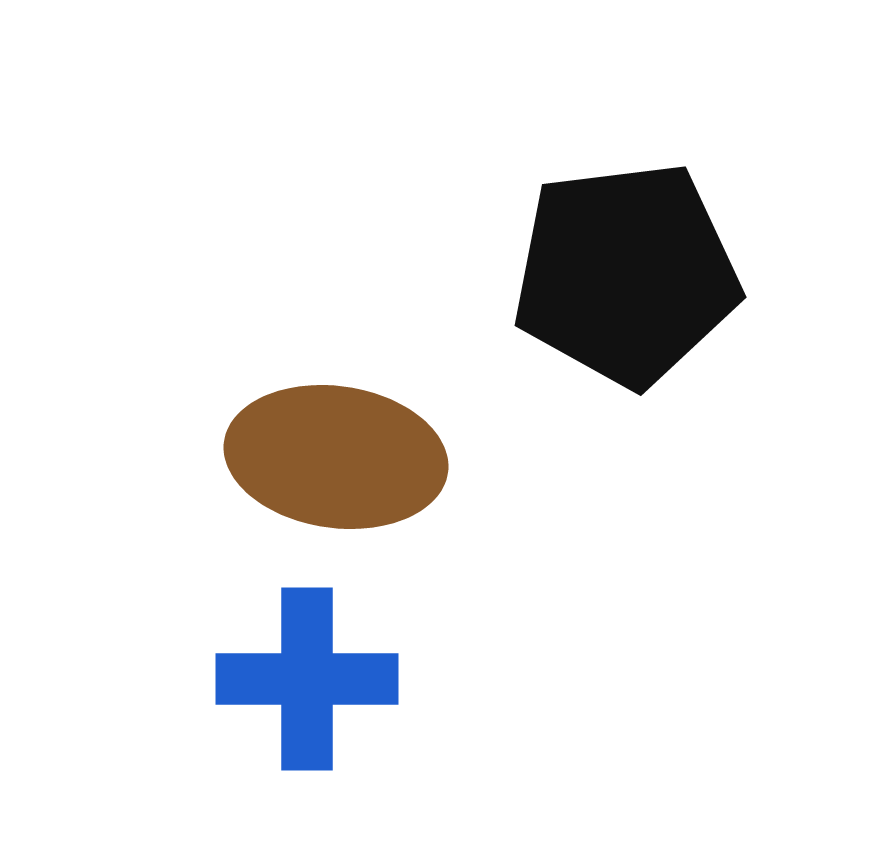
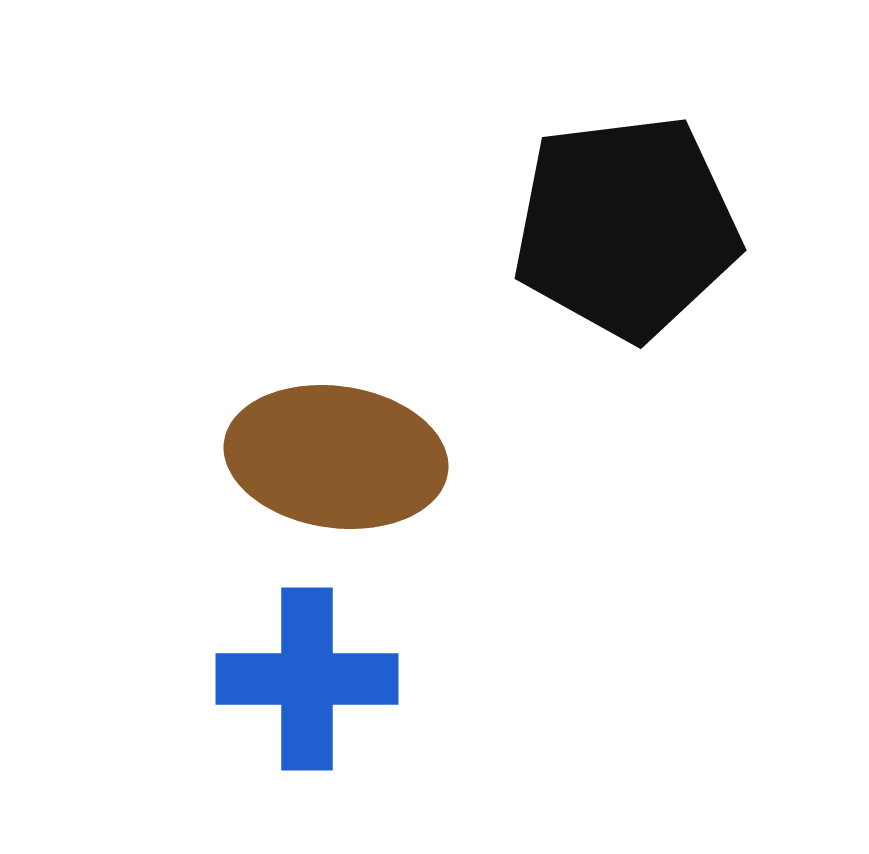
black pentagon: moved 47 px up
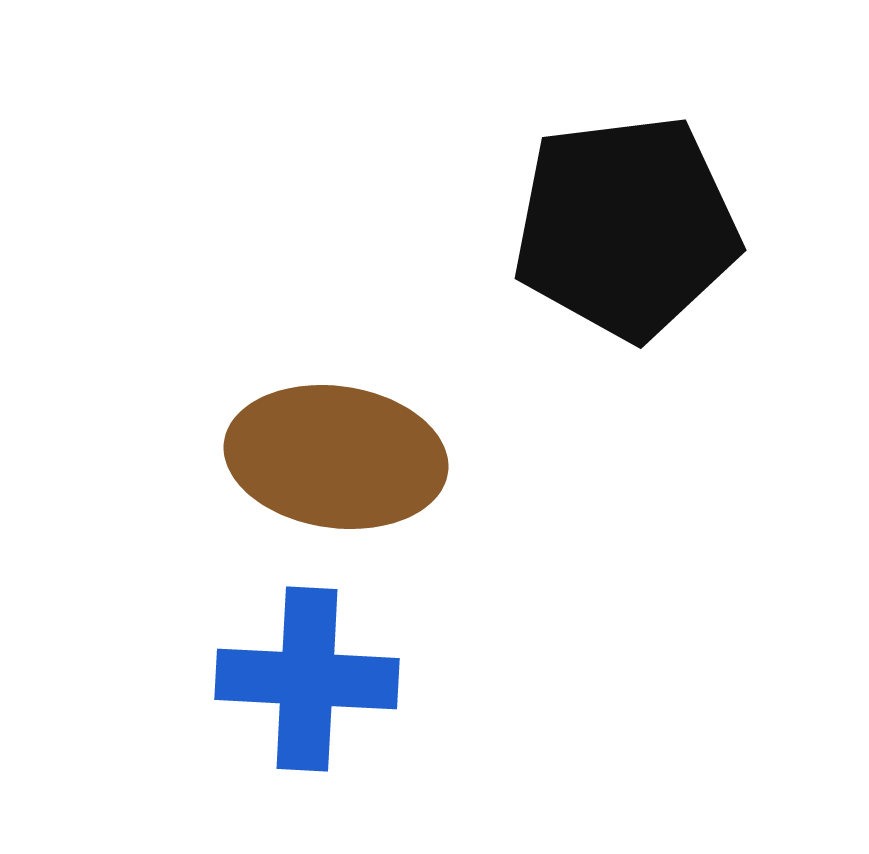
blue cross: rotated 3 degrees clockwise
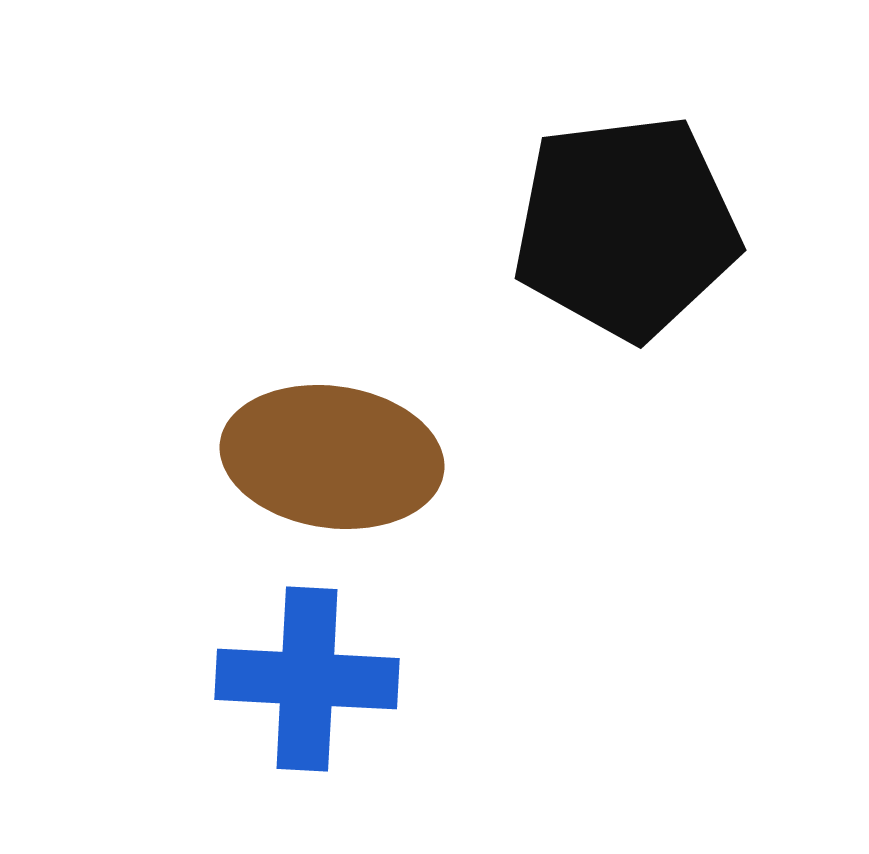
brown ellipse: moved 4 px left
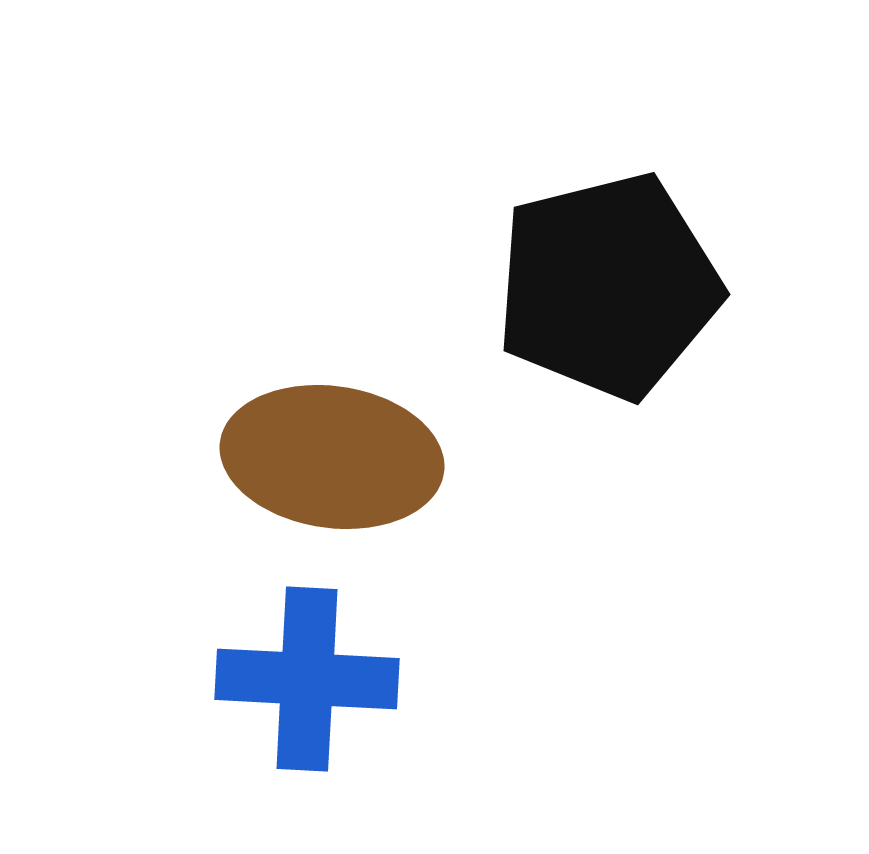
black pentagon: moved 18 px left, 59 px down; rotated 7 degrees counterclockwise
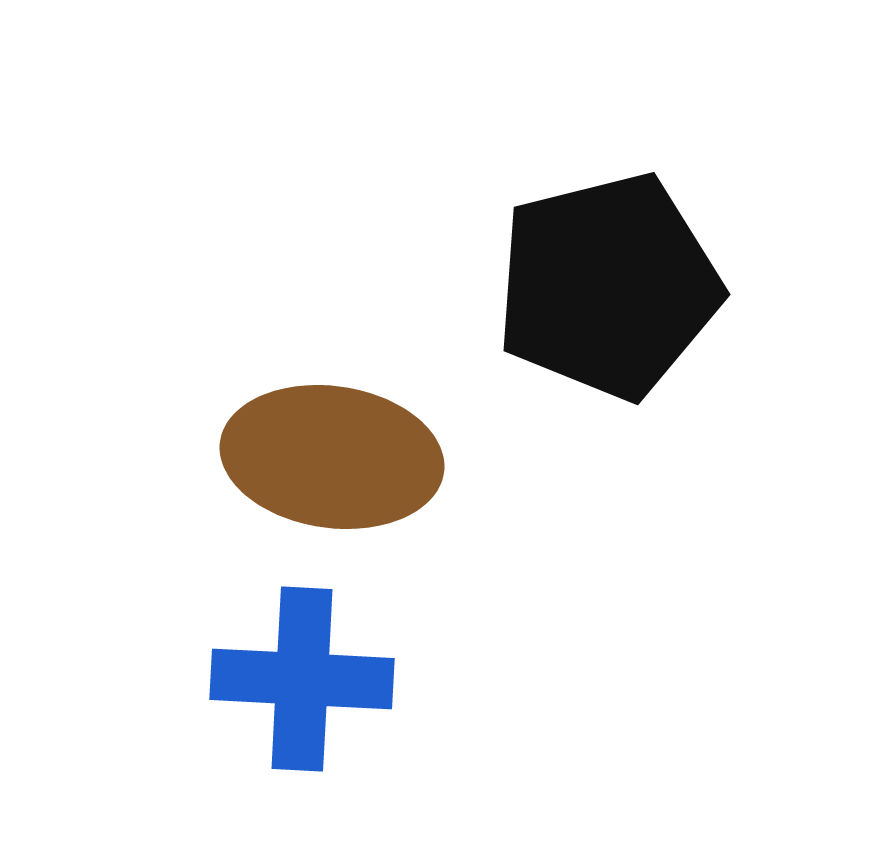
blue cross: moved 5 px left
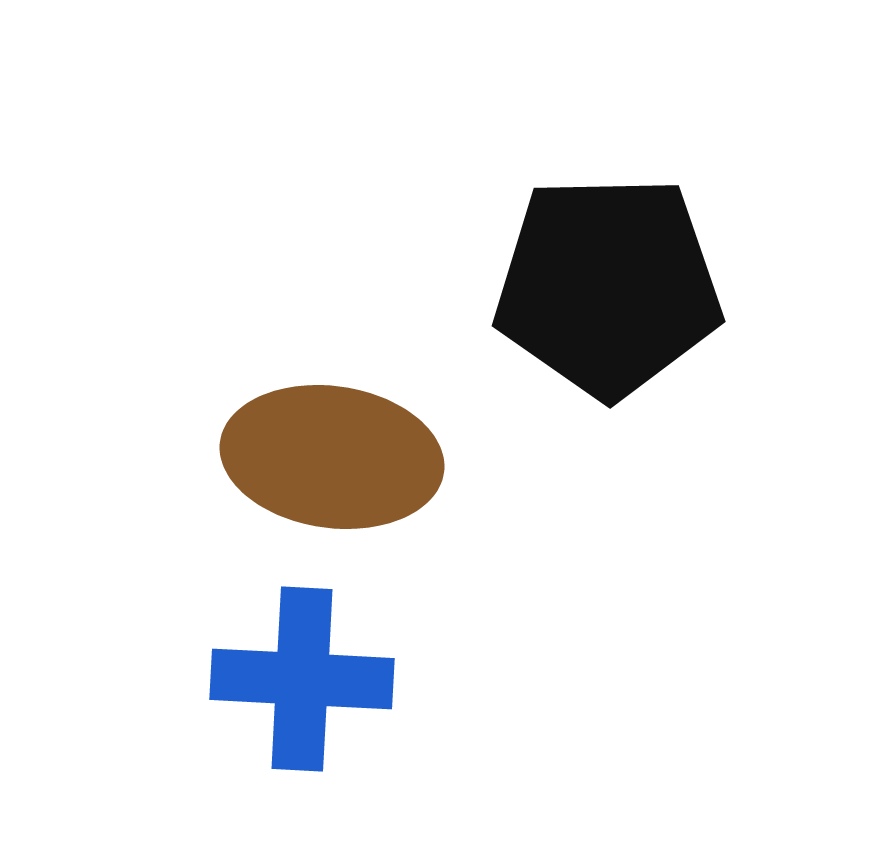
black pentagon: rotated 13 degrees clockwise
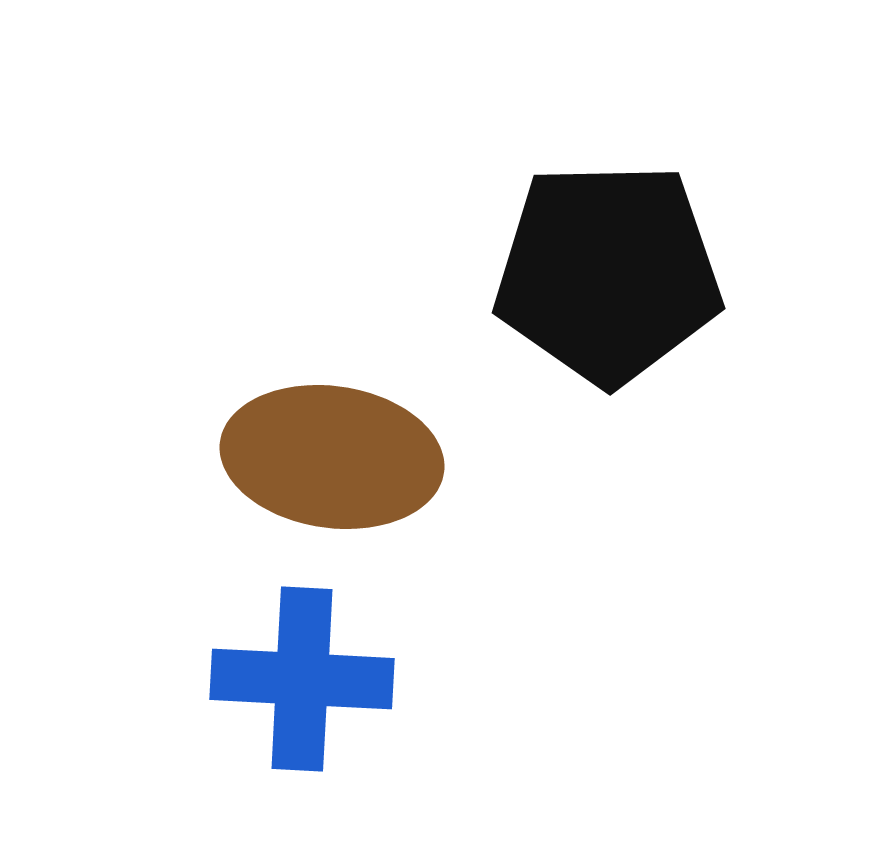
black pentagon: moved 13 px up
